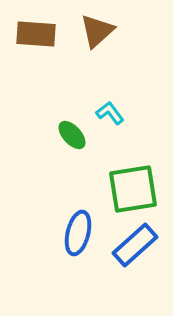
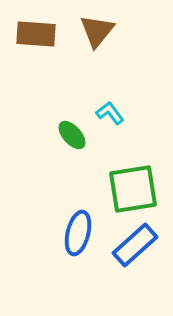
brown triangle: rotated 9 degrees counterclockwise
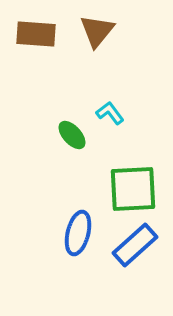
green square: rotated 6 degrees clockwise
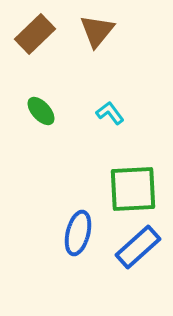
brown rectangle: moved 1 px left; rotated 48 degrees counterclockwise
green ellipse: moved 31 px left, 24 px up
blue rectangle: moved 3 px right, 2 px down
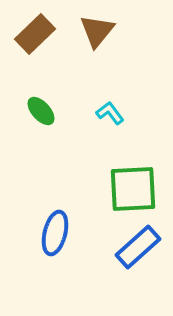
blue ellipse: moved 23 px left
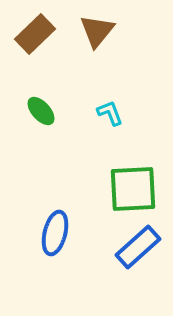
cyan L-shape: rotated 16 degrees clockwise
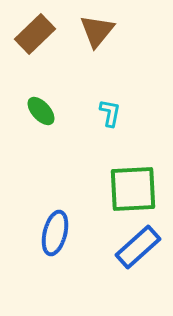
cyan L-shape: rotated 32 degrees clockwise
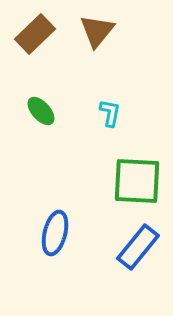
green square: moved 4 px right, 8 px up; rotated 6 degrees clockwise
blue rectangle: rotated 9 degrees counterclockwise
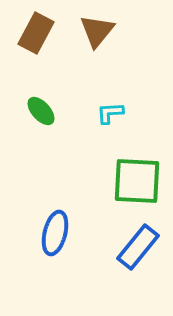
brown rectangle: moved 1 px right, 1 px up; rotated 18 degrees counterclockwise
cyan L-shape: rotated 104 degrees counterclockwise
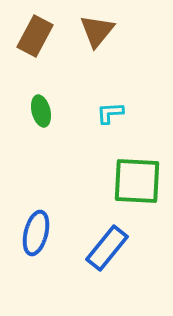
brown rectangle: moved 1 px left, 3 px down
green ellipse: rotated 28 degrees clockwise
blue ellipse: moved 19 px left
blue rectangle: moved 31 px left, 1 px down
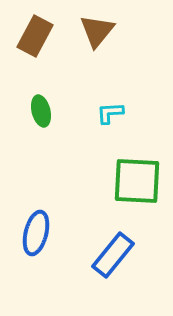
blue rectangle: moved 6 px right, 7 px down
